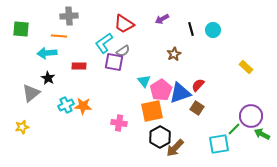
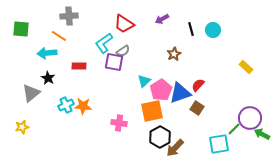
orange line: rotated 28 degrees clockwise
cyan triangle: rotated 24 degrees clockwise
purple circle: moved 1 px left, 2 px down
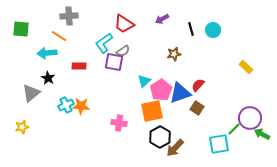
brown star: rotated 16 degrees clockwise
orange star: moved 2 px left
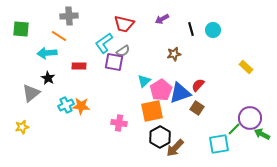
red trapezoid: rotated 20 degrees counterclockwise
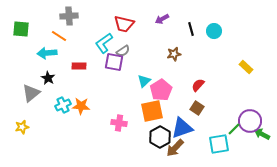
cyan circle: moved 1 px right, 1 px down
blue triangle: moved 2 px right, 35 px down
cyan cross: moved 3 px left
purple circle: moved 3 px down
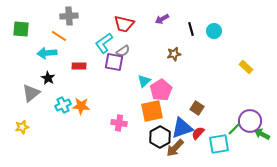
red semicircle: moved 48 px down
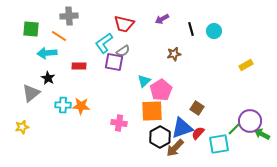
green square: moved 10 px right
yellow rectangle: moved 2 px up; rotated 72 degrees counterclockwise
cyan cross: rotated 28 degrees clockwise
orange square: rotated 10 degrees clockwise
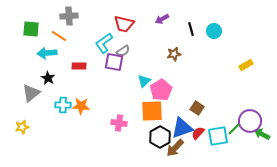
cyan square: moved 1 px left, 8 px up
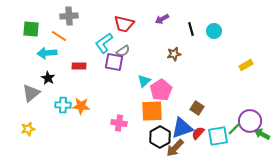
yellow star: moved 6 px right, 2 px down
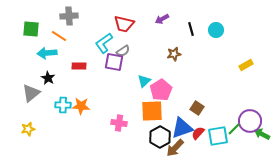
cyan circle: moved 2 px right, 1 px up
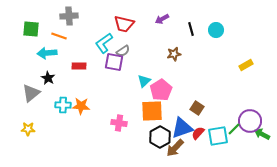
orange line: rotated 14 degrees counterclockwise
yellow star: rotated 16 degrees clockwise
